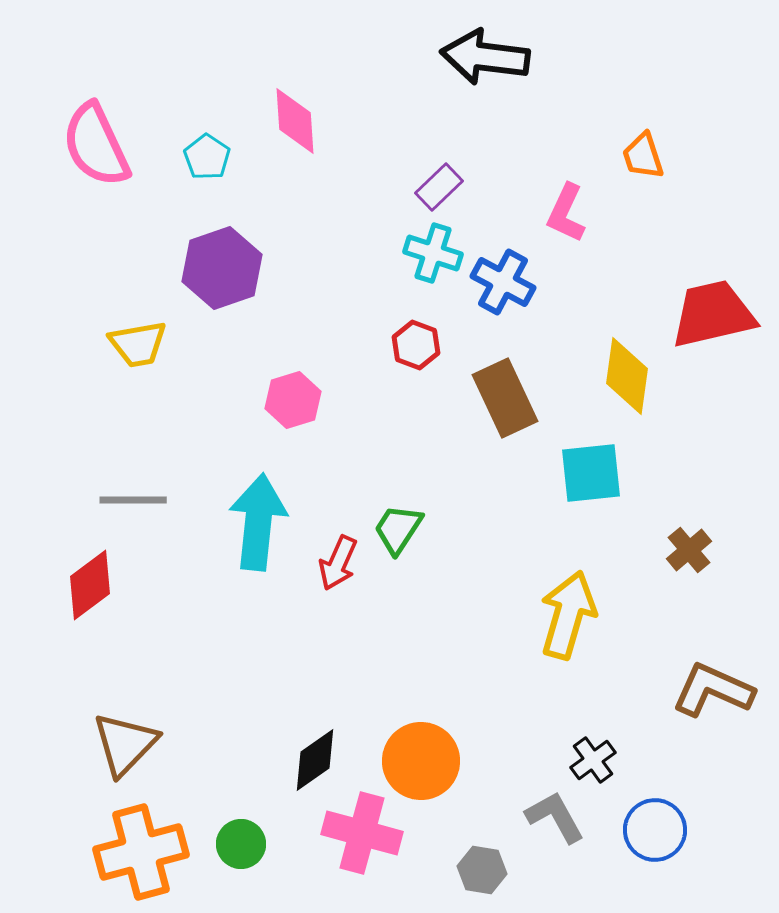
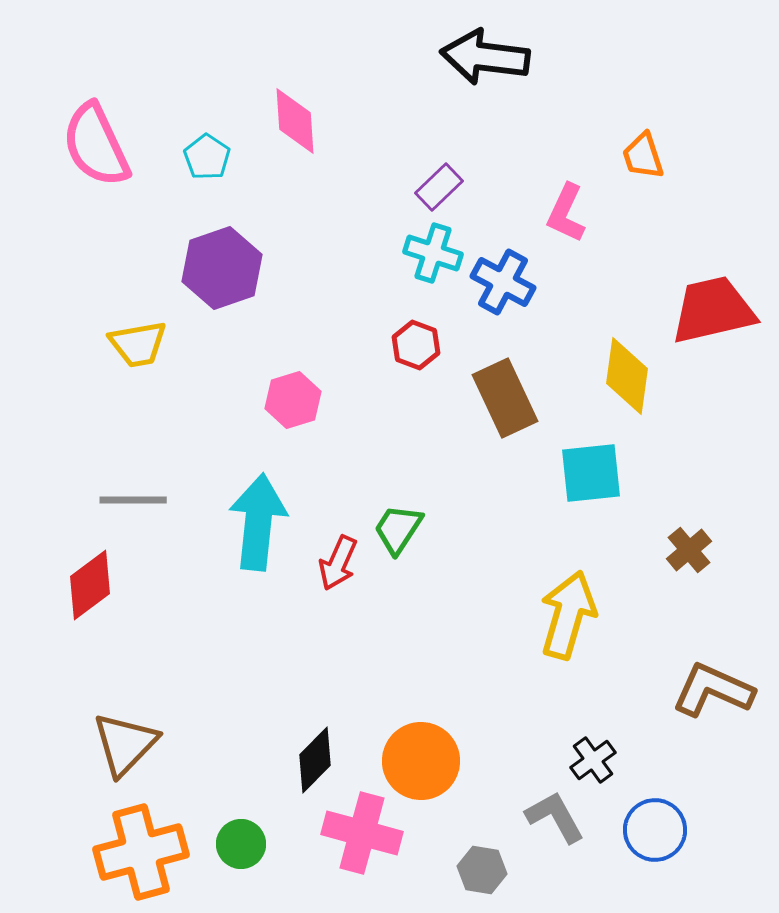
red trapezoid: moved 4 px up
black diamond: rotated 10 degrees counterclockwise
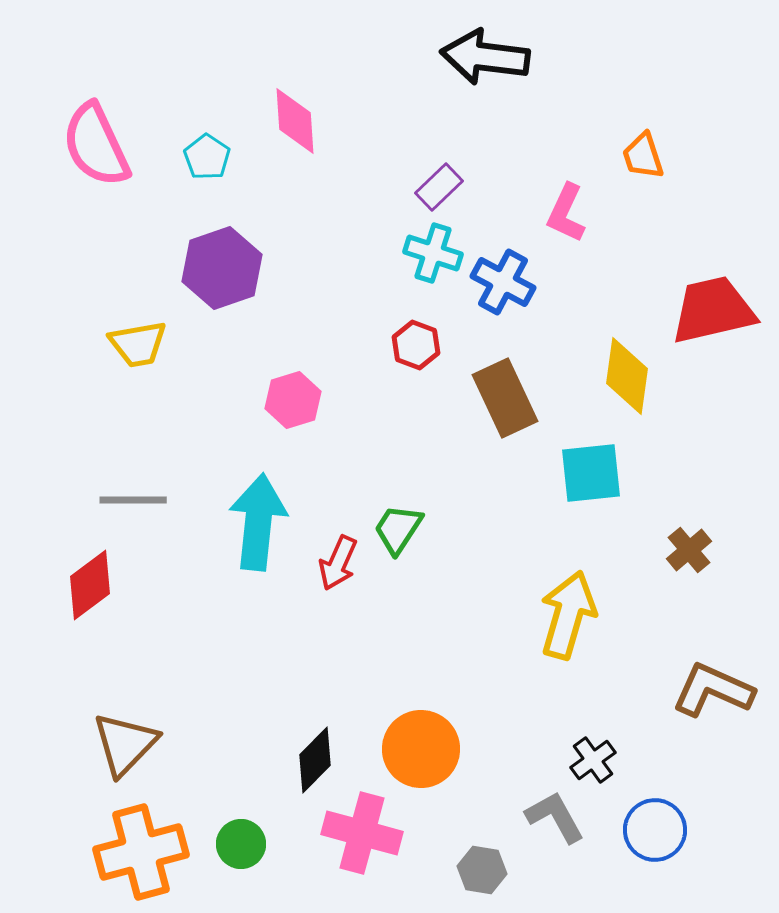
orange circle: moved 12 px up
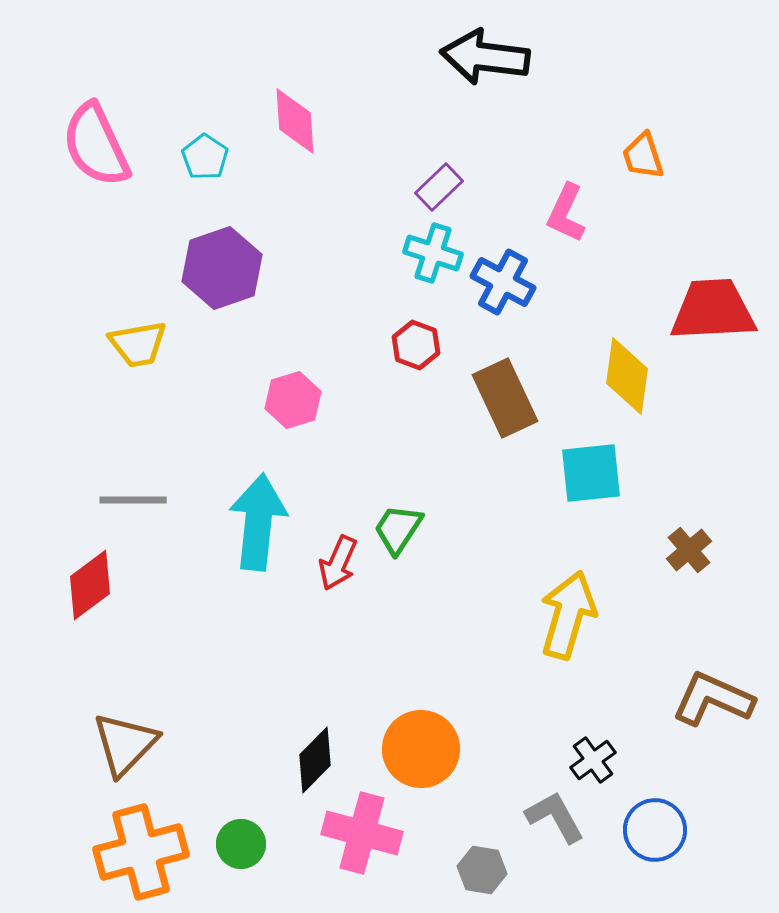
cyan pentagon: moved 2 px left
red trapezoid: rotated 10 degrees clockwise
brown L-shape: moved 9 px down
